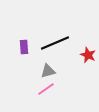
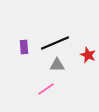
gray triangle: moved 9 px right, 6 px up; rotated 14 degrees clockwise
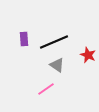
black line: moved 1 px left, 1 px up
purple rectangle: moved 8 px up
gray triangle: rotated 35 degrees clockwise
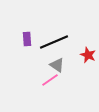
purple rectangle: moved 3 px right
pink line: moved 4 px right, 9 px up
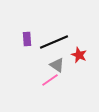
red star: moved 9 px left
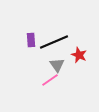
purple rectangle: moved 4 px right, 1 px down
gray triangle: rotated 21 degrees clockwise
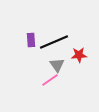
red star: rotated 28 degrees counterclockwise
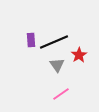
red star: rotated 28 degrees counterclockwise
pink line: moved 11 px right, 14 px down
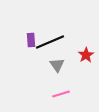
black line: moved 4 px left
red star: moved 7 px right
pink line: rotated 18 degrees clockwise
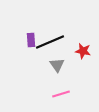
red star: moved 3 px left, 4 px up; rotated 28 degrees counterclockwise
